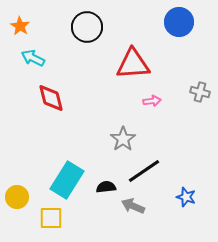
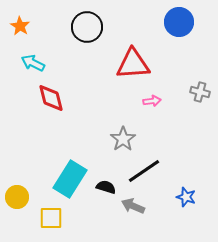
cyan arrow: moved 5 px down
cyan rectangle: moved 3 px right, 1 px up
black semicircle: rotated 24 degrees clockwise
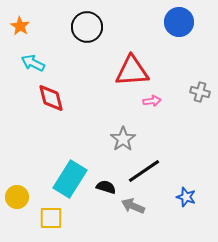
red triangle: moved 1 px left, 7 px down
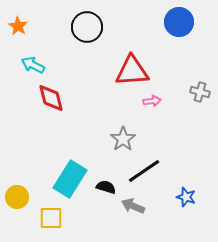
orange star: moved 2 px left
cyan arrow: moved 2 px down
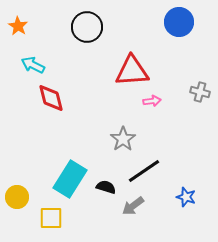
gray arrow: rotated 60 degrees counterclockwise
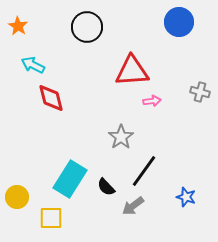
gray star: moved 2 px left, 2 px up
black line: rotated 20 degrees counterclockwise
black semicircle: rotated 150 degrees counterclockwise
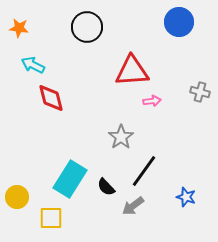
orange star: moved 1 px right, 2 px down; rotated 24 degrees counterclockwise
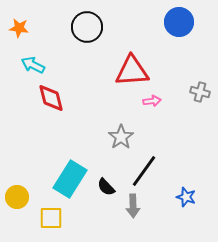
gray arrow: rotated 55 degrees counterclockwise
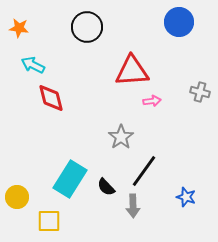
yellow square: moved 2 px left, 3 px down
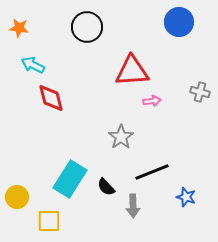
black line: moved 8 px right, 1 px down; rotated 32 degrees clockwise
